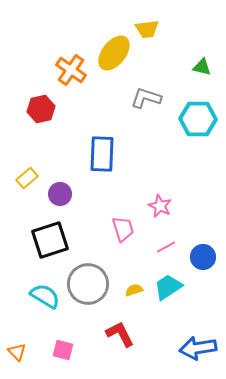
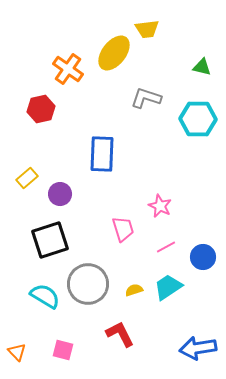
orange cross: moved 3 px left, 1 px up
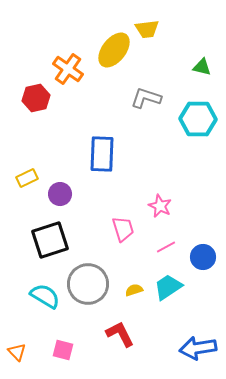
yellow ellipse: moved 3 px up
red hexagon: moved 5 px left, 11 px up
yellow rectangle: rotated 15 degrees clockwise
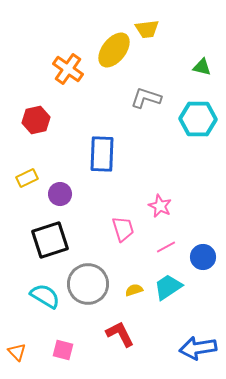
red hexagon: moved 22 px down
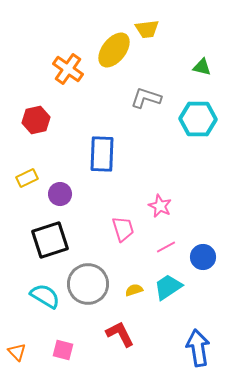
blue arrow: rotated 90 degrees clockwise
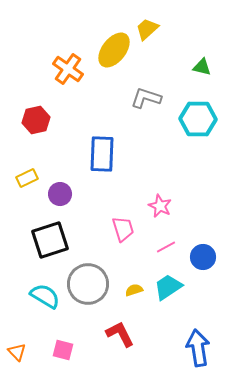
yellow trapezoid: rotated 145 degrees clockwise
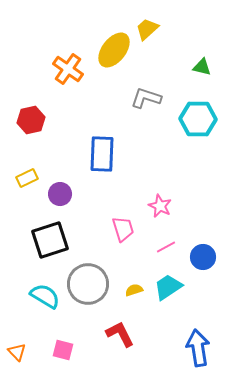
red hexagon: moved 5 px left
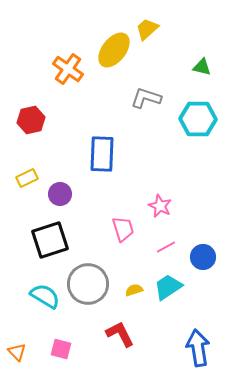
pink square: moved 2 px left, 1 px up
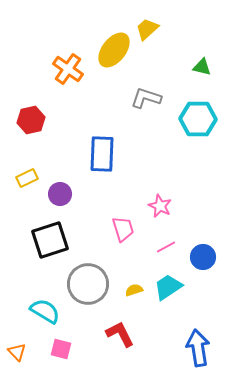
cyan semicircle: moved 15 px down
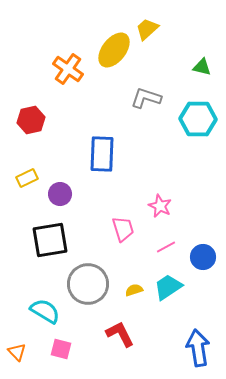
black square: rotated 9 degrees clockwise
